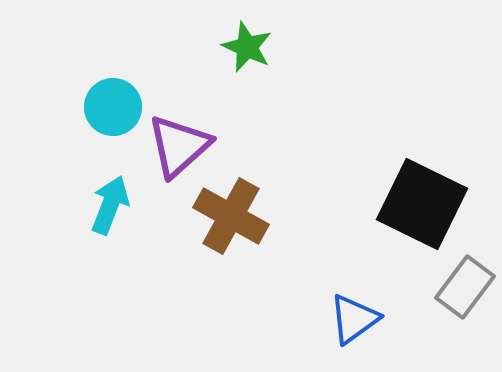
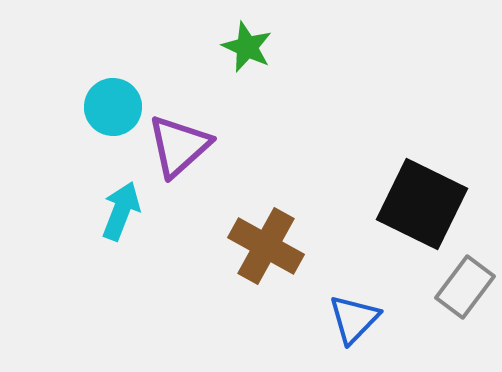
cyan arrow: moved 11 px right, 6 px down
brown cross: moved 35 px right, 30 px down
blue triangle: rotated 10 degrees counterclockwise
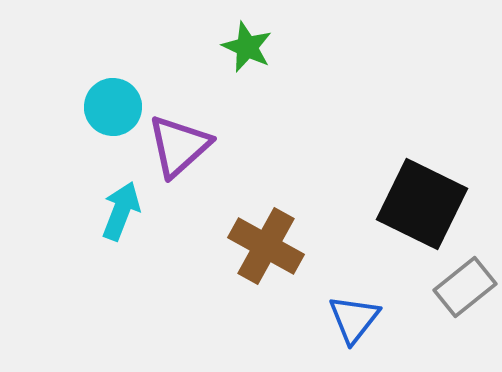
gray rectangle: rotated 14 degrees clockwise
blue triangle: rotated 6 degrees counterclockwise
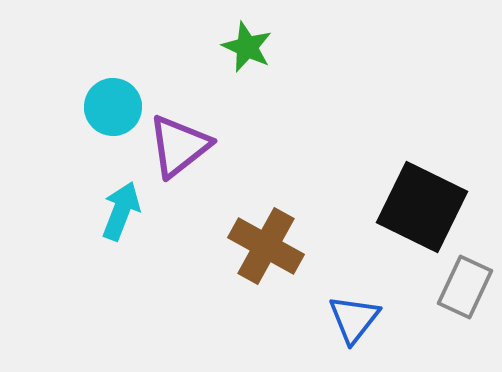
purple triangle: rotated 4 degrees clockwise
black square: moved 3 px down
gray rectangle: rotated 26 degrees counterclockwise
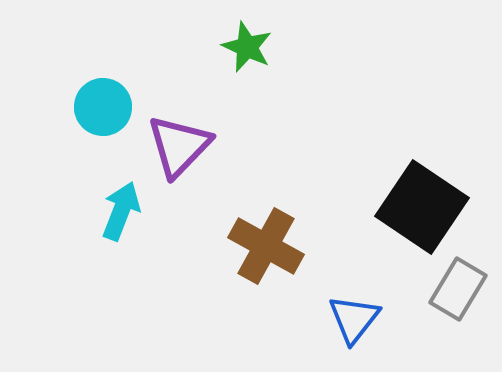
cyan circle: moved 10 px left
purple triangle: rotated 8 degrees counterclockwise
black square: rotated 8 degrees clockwise
gray rectangle: moved 7 px left, 2 px down; rotated 6 degrees clockwise
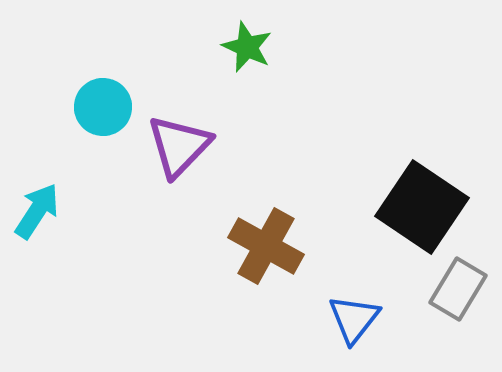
cyan arrow: moved 84 px left; rotated 12 degrees clockwise
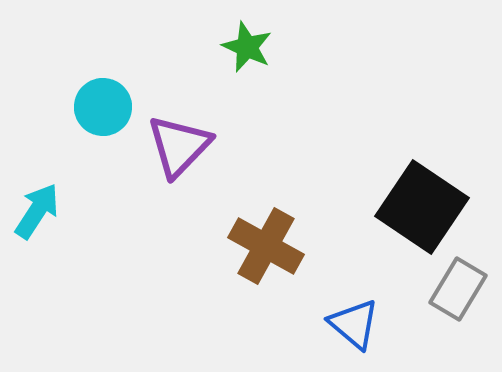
blue triangle: moved 5 px down; rotated 28 degrees counterclockwise
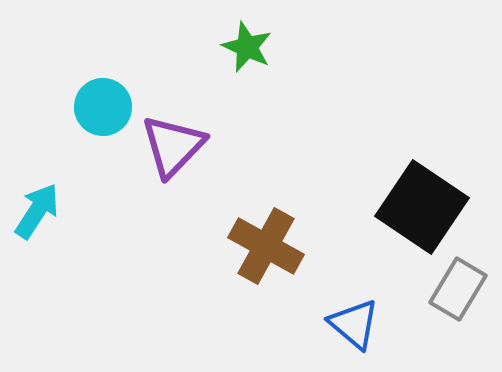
purple triangle: moved 6 px left
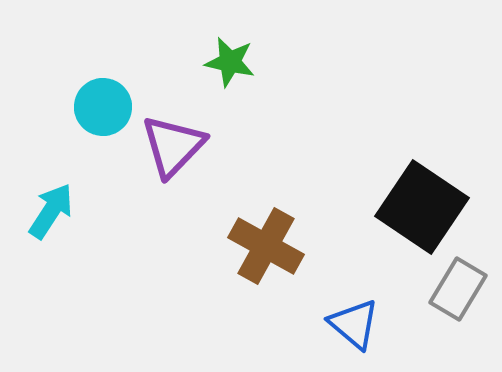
green star: moved 17 px left, 15 px down; rotated 12 degrees counterclockwise
cyan arrow: moved 14 px right
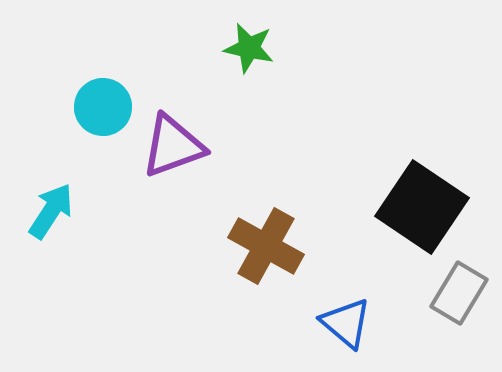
green star: moved 19 px right, 14 px up
purple triangle: rotated 26 degrees clockwise
gray rectangle: moved 1 px right, 4 px down
blue triangle: moved 8 px left, 1 px up
